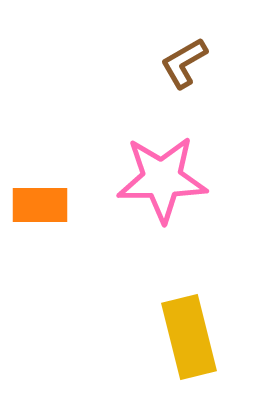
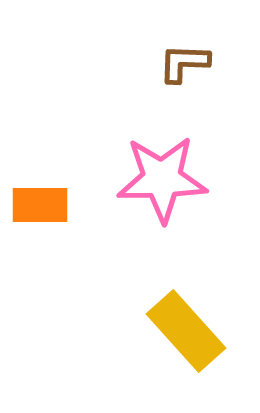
brown L-shape: rotated 32 degrees clockwise
yellow rectangle: moved 3 px left, 6 px up; rotated 28 degrees counterclockwise
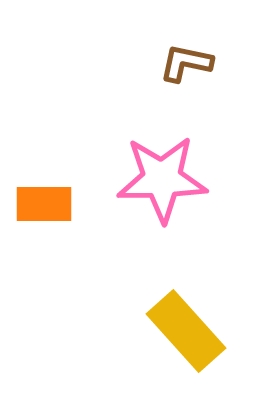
brown L-shape: moved 2 px right; rotated 10 degrees clockwise
orange rectangle: moved 4 px right, 1 px up
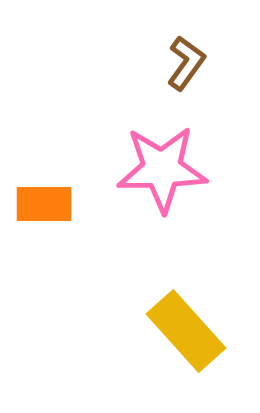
brown L-shape: rotated 114 degrees clockwise
pink star: moved 10 px up
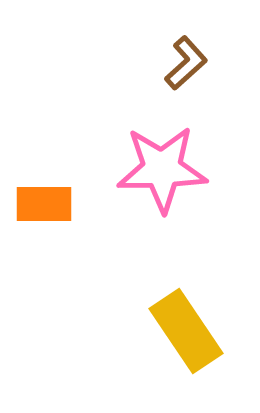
brown L-shape: rotated 12 degrees clockwise
yellow rectangle: rotated 8 degrees clockwise
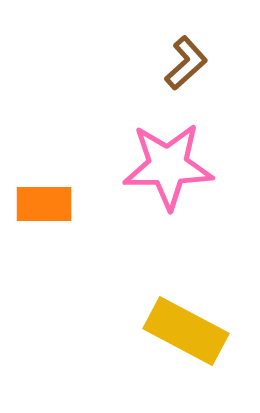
pink star: moved 6 px right, 3 px up
yellow rectangle: rotated 28 degrees counterclockwise
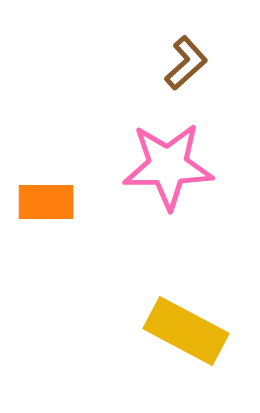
orange rectangle: moved 2 px right, 2 px up
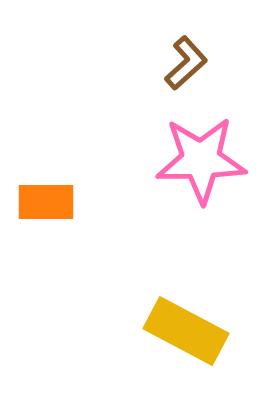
pink star: moved 33 px right, 6 px up
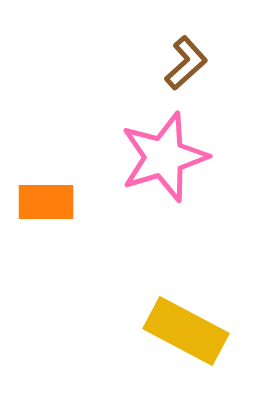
pink star: moved 37 px left, 3 px up; rotated 16 degrees counterclockwise
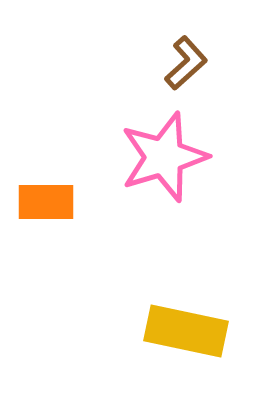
yellow rectangle: rotated 16 degrees counterclockwise
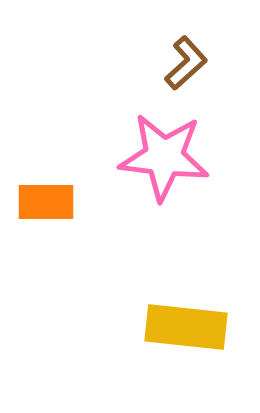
pink star: rotated 24 degrees clockwise
yellow rectangle: moved 4 px up; rotated 6 degrees counterclockwise
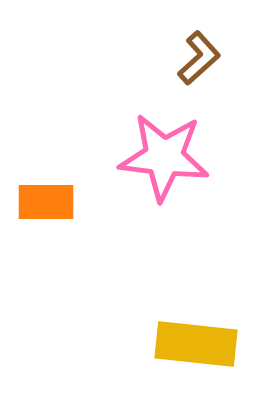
brown L-shape: moved 13 px right, 5 px up
yellow rectangle: moved 10 px right, 17 px down
